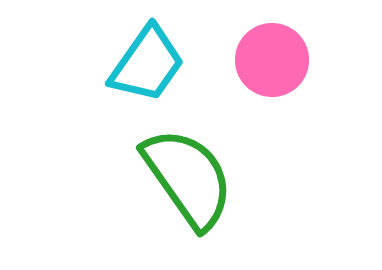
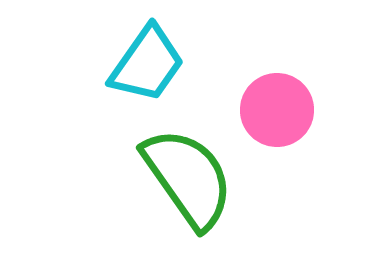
pink circle: moved 5 px right, 50 px down
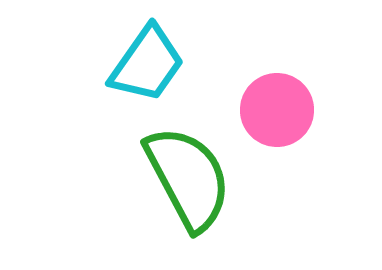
green semicircle: rotated 7 degrees clockwise
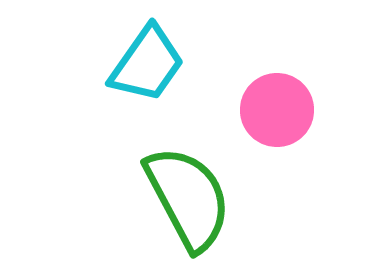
green semicircle: moved 20 px down
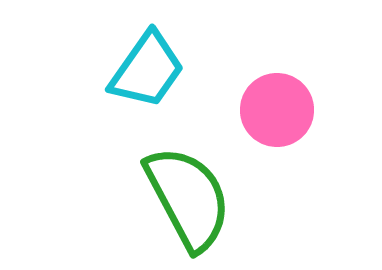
cyan trapezoid: moved 6 px down
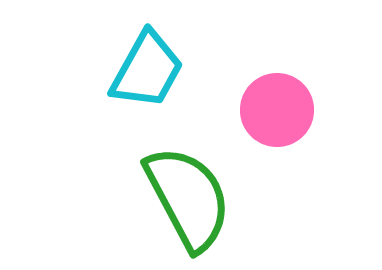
cyan trapezoid: rotated 6 degrees counterclockwise
